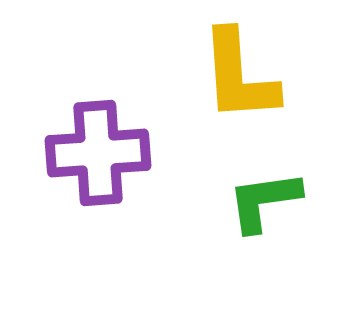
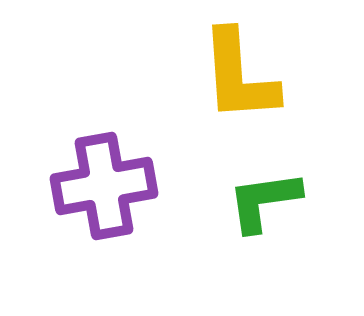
purple cross: moved 6 px right, 33 px down; rotated 6 degrees counterclockwise
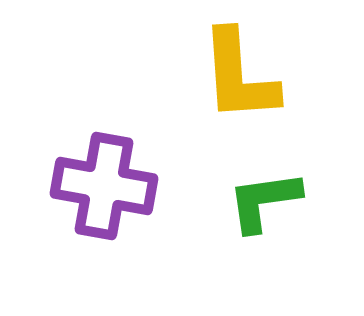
purple cross: rotated 20 degrees clockwise
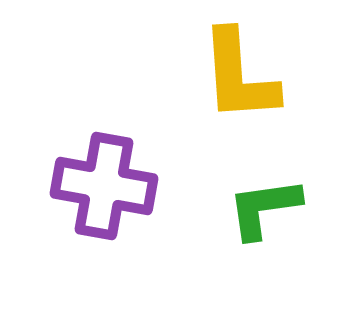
green L-shape: moved 7 px down
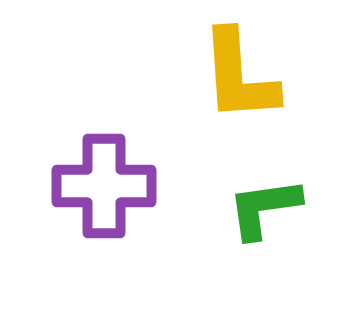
purple cross: rotated 10 degrees counterclockwise
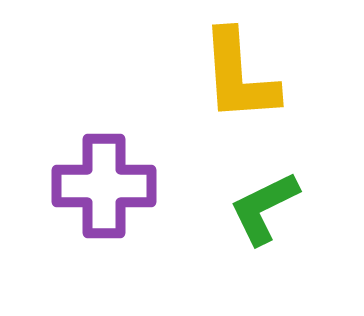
green L-shape: rotated 18 degrees counterclockwise
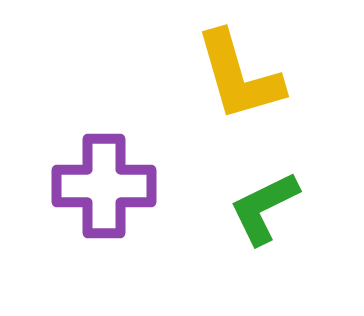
yellow L-shape: rotated 12 degrees counterclockwise
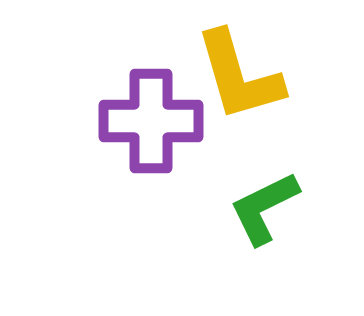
purple cross: moved 47 px right, 65 px up
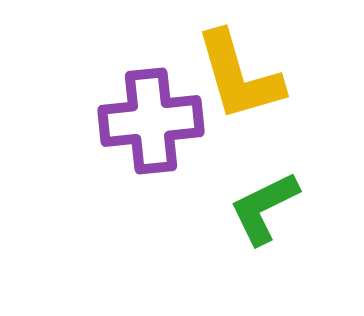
purple cross: rotated 6 degrees counterclockwise
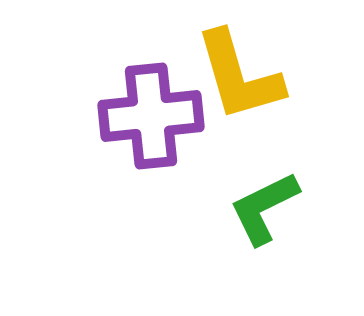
purple cross: moved 5 px up
